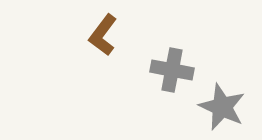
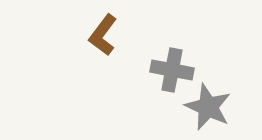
gray star: moved 14 px left
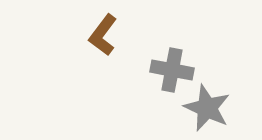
gray star: moved 1 px left, 1 px down
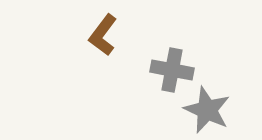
gray star: moved 2 px down
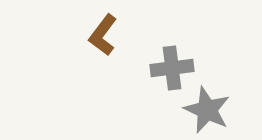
gray cross: moved 2 px up; rotated 18 degrees counterclockwise
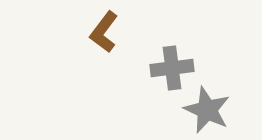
brown L-shape: moved 1 px right, 3 px up
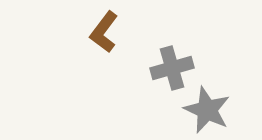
gray cross: rotated 9 degrees counterclockwise
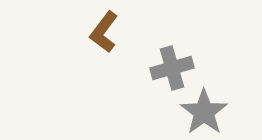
gray star: moved 3 px left, 2 px down; rotated 12 degrees clockwise
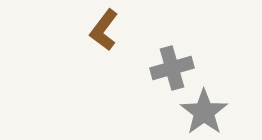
brown L-shape: moved 2 px up
